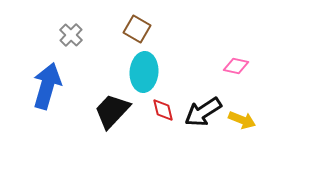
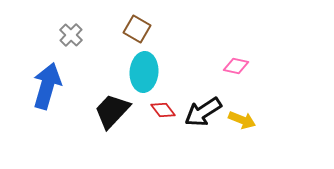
red diamond: rotated 25 degrees counterclockwise
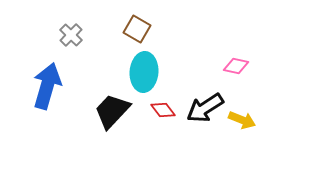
black arrow: moved 2 px right, 4 px up
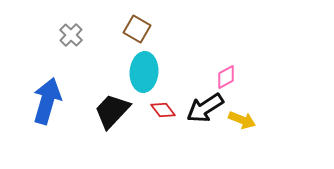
pink diamond: moved 10 px left, 11 px down; rotated 40 degrees counterclockwise
blue arrow: moved 15 px down
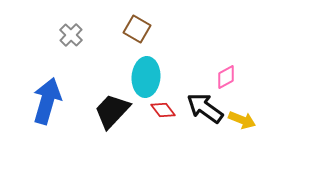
cyan ellipse: moved 2 px right, 5 px down
black arrow: rotated 69 degrees clockwise
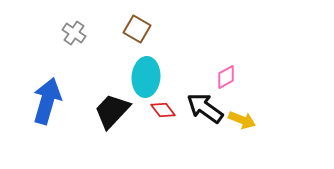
gray cross: moved 3 px right, 2 px up; rotated 10 degrees counterclockwise
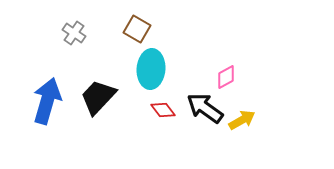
cyan ellipse: moved 5 px right, 8 px up
black trapezoid: moved 14 px left, 14 px up
yellow arrow: rotated 52 degrees counterclockwise
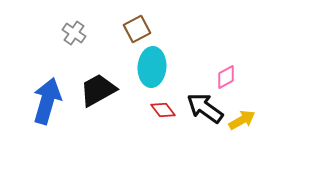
brown square: rotated 32 degrees clockwise
cyan ellipse: moved 1 px right, 2 px up
black trapezoid: moved 7 px up; rotated 18 degrees clockwise
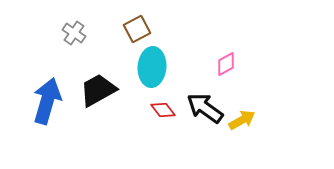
pink diamond: moved 13 px up
